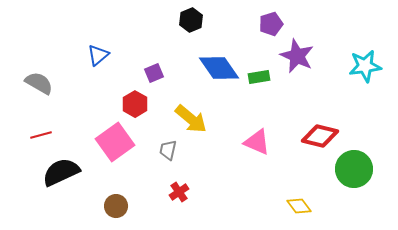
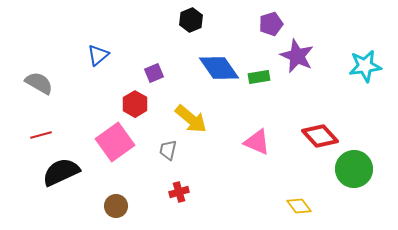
red diamond: rotated 33 degrees clockwise
red cross: rotated 18 degrees clockwise
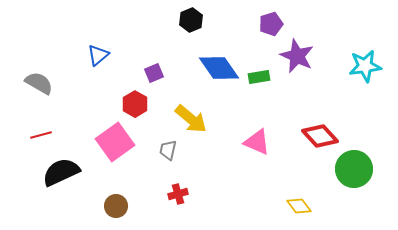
red cross: moved 1 px left, 2 px down
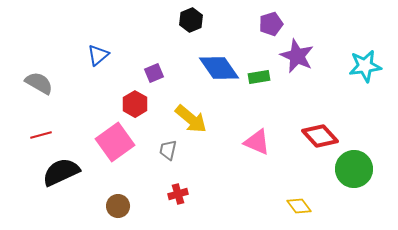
brown circle: moved 2 px right
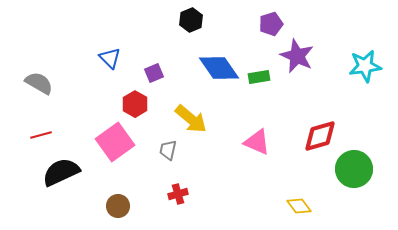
blue triangle: moved 12 px right, 3 px down; rotated 35 degrees counterclockwise
red diamond: rotated 63 degrees counterclockwise
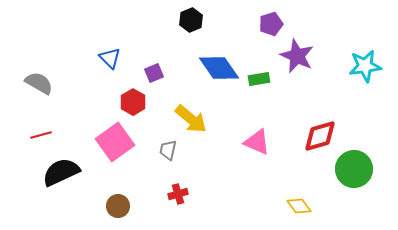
green rectangle: moved 2 px down
red hexagon: moved 2 px left, 2 px up
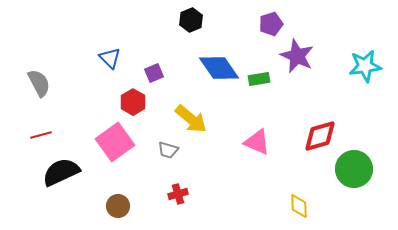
gray semicircle: rotated 32 degrees clockwise
gray trapezoid: rotated 85 degrees counterclockwise
yellow diamond: rotated 35 degrees clockwise
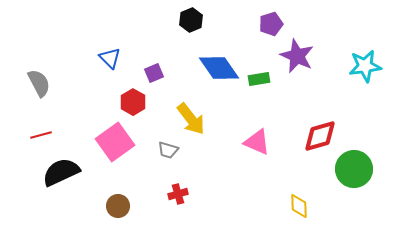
yellow arrow: rotated 12 degrees clockwise
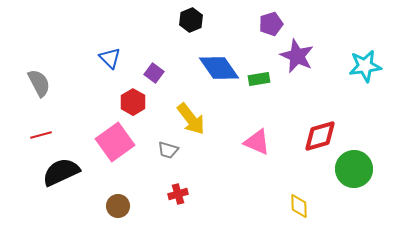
purple square: rotated 30 degrees counterclockwise
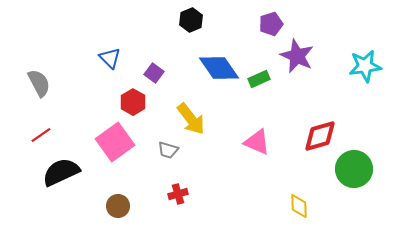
green rectangle: rotated 15 degrees counterclockwise
red line: rotated 20 degrees counterclockwise
